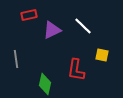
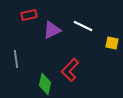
white line: rotated 18 degrees counterclockwise
yellow square: moved 10 px right, 12 px up
red L-shape: moved 6 px left; rotated 35 degrees clockwise
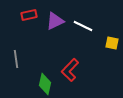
purple triangle: moved 3 px right, 9 px up
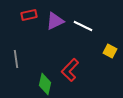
yellow square: moved 2 px left, 8 px down; rotated 16 degrees clockwise
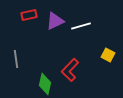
white line: moved 2 px left; rotated 42 degrees counterclockwise
yellow square: moved 2 px left, 4 px down
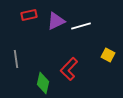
purple triangle: moved 1 px right
red L-shape: moved 1 px left, 1 px up
green diamond: moved 2 px left, 1 px up
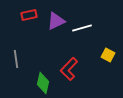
white line: moved 1 px right, 2 px down
